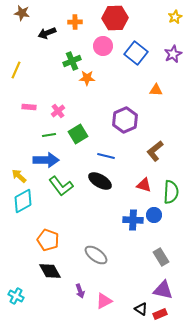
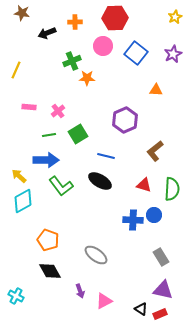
green semicircle: moved 1 px right, 3 px up
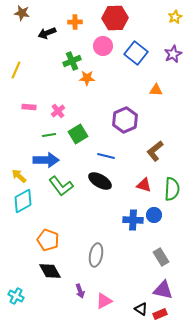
gray ellipse: rotated 65 degrees clockwise
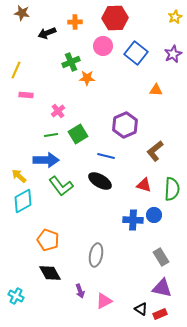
green cross: moved 1 px left, 1 px down
pink rectangle: moved 3 px left, 12 px up
purple hexagon: moved 5 px down
green line: moved 2 px right
black diamond: moved 2 px down
purple triangle: moved 1 px left, 2 px up
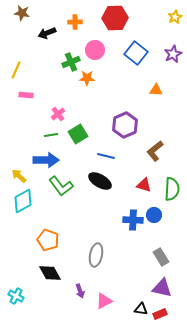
pink circle: moved 8 px left, 4 px down
pink cross: moved 3 px down
black triangle: rotated 24 degrees counterclockwise
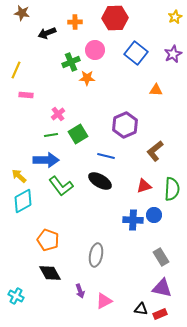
red triangle: moved 1 px down; rotated 35 degrees counterclockwise
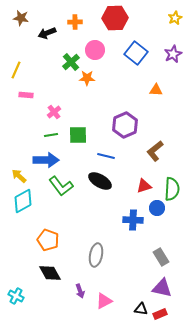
brown star: moved 1 px left, 5 px down
yellow star: moved 1 px down
green cross: rotated 18 degrees counterclockwise
pink cross: moved 4 px left, 2 px up
green square: moved 1 px down; rotated 30 degrees clockwise
blue circle: moved 3 px right, 7 px up
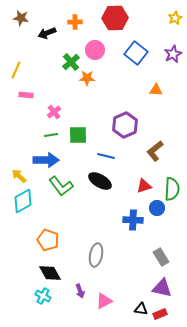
cyan cross: moved 27 px right
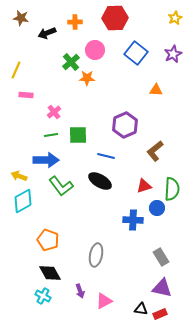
yellow arrow: rotated 21 degrees counterclockwise
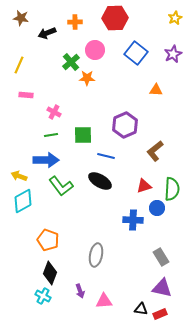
yellow line: moved 3 px right, 5 px up
pink cross: rotated 24 degrees counterclockwise
green square: moved 5 px right
black diamond: rotated 50 degrees clockwise
pink triangle: rotated 24 degrees clockwise
